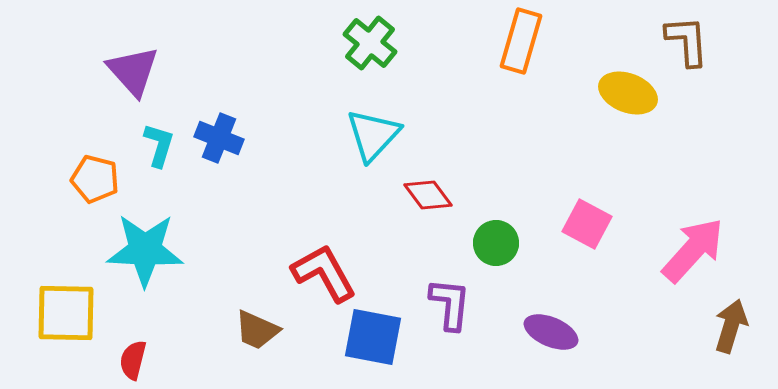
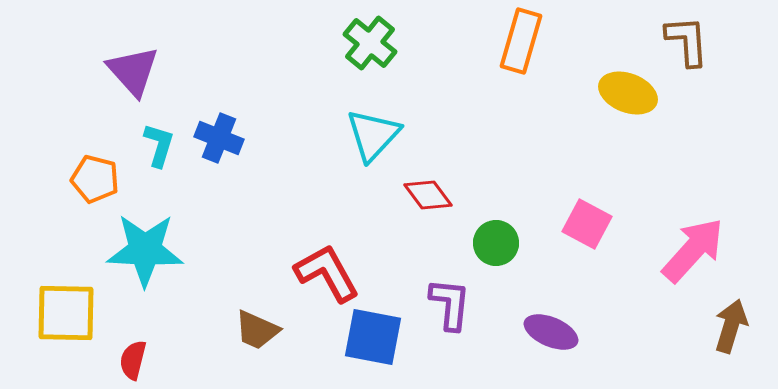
red L-shape: moved 3 px right
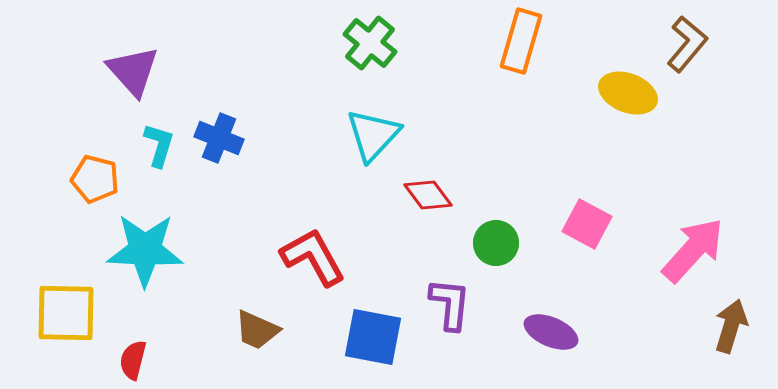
brown L-shape: moved 3 px down; rotated 44 degrees clockwise
red L-shape: moved 14 px left, 16 px up
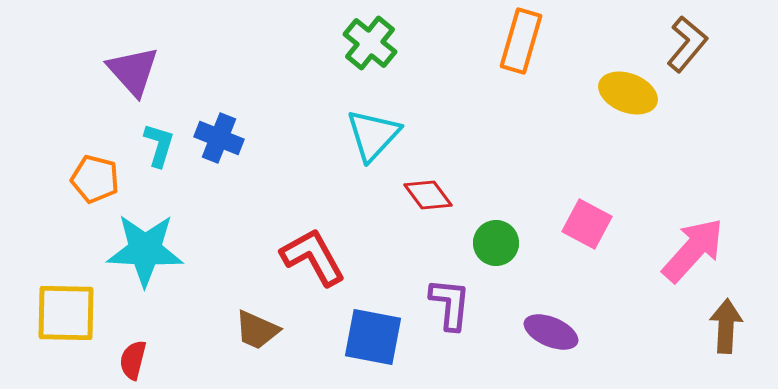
brown arrow: moved 5 px left; rotated 14 degrees counterclockwise
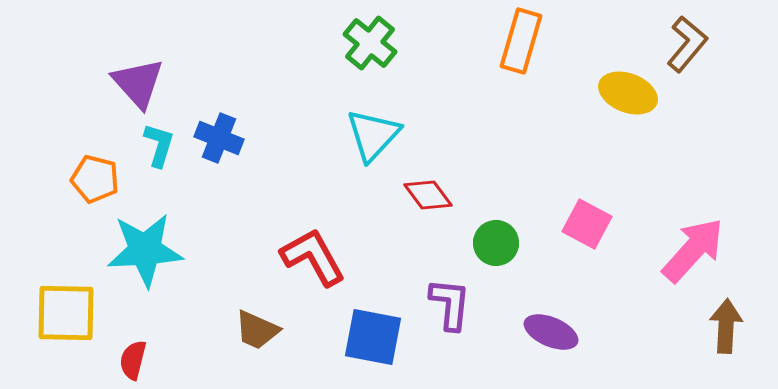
purple triangle: moved 5 px right, 12 px down
cyan star: rotated 6 degrees counterclockwise
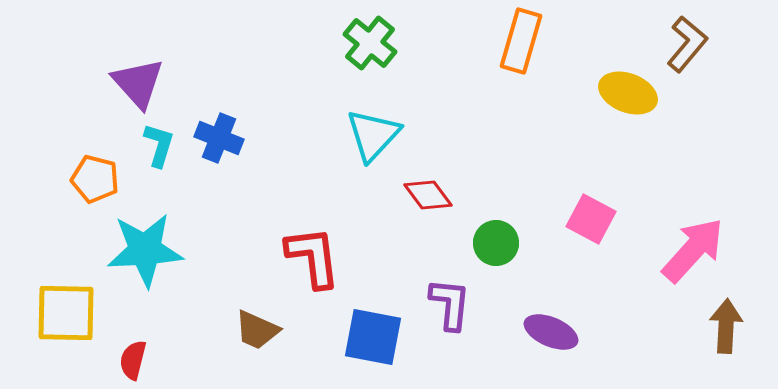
pink square: moved 4 px right, 5 px up
red L-shape: rotated 22 degrees clockwise
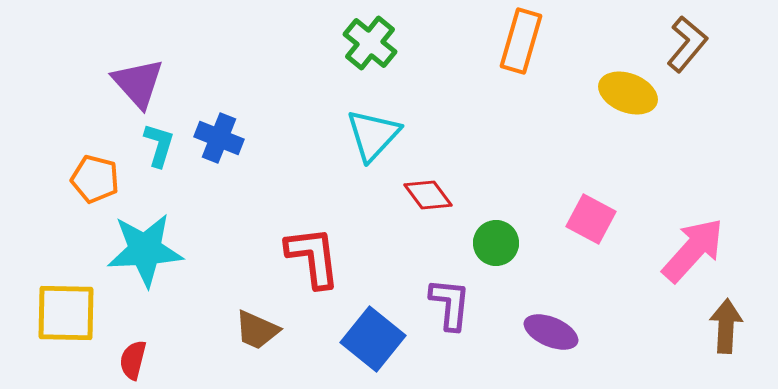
blue square: moved 2 px down; rotated 28 degrees clockwise
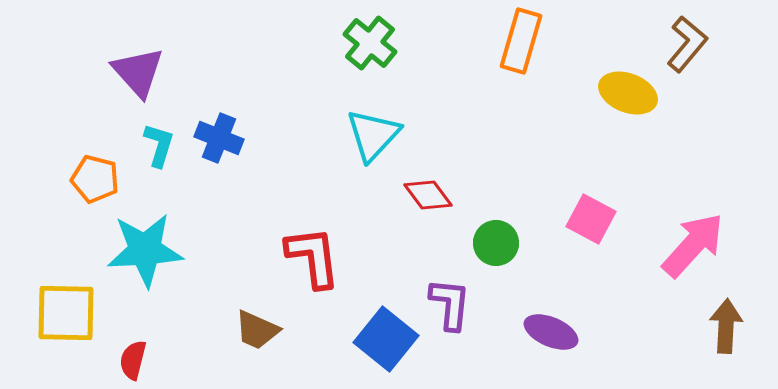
purple triangle: moved 11 px up
pink arrow: moved 5 px up
blue square: moved 13 px right
